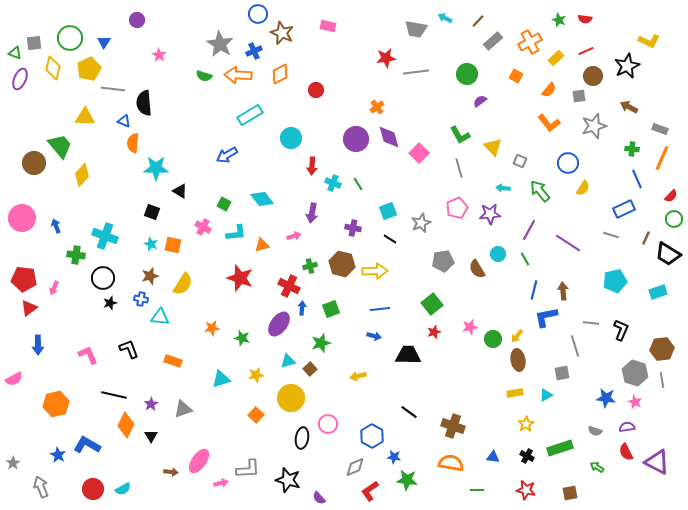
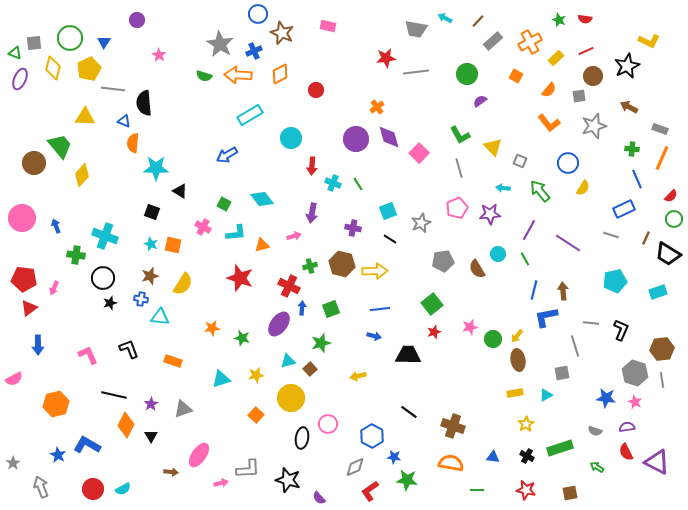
pink ellipse at (199, 461): moved 6 px up
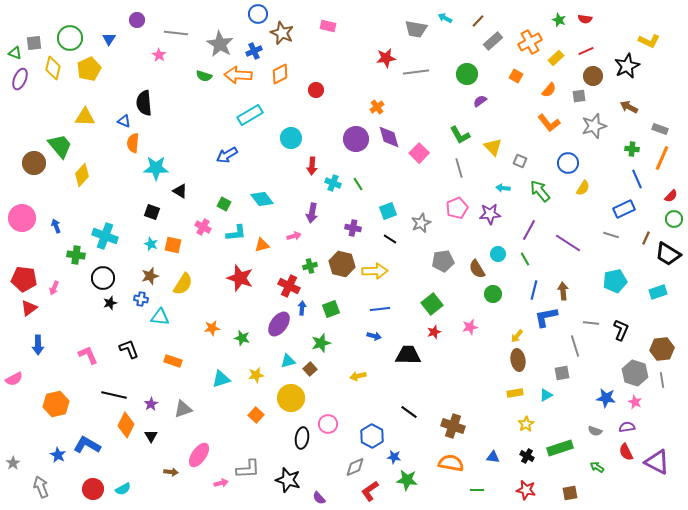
blue triangle at (104, 42): moved 5 px right, 3 px up
gray line at (113, 89): moved 63 px right, 56 px up
green circle at (493, 339): moved 45 px up
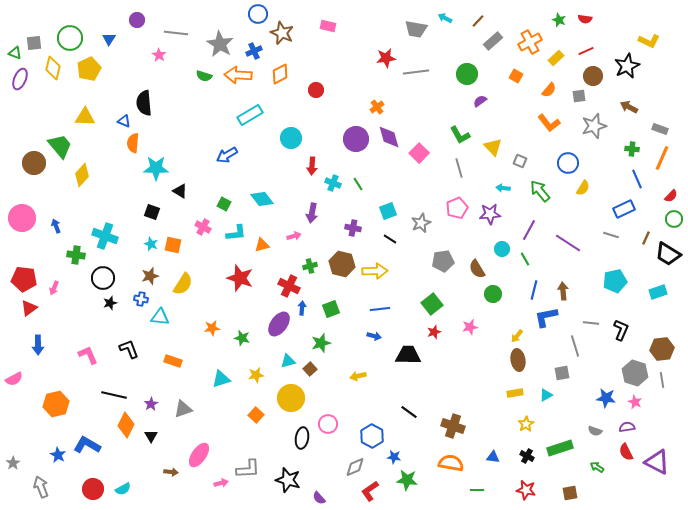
cyan circle at (498, 254): moved 4 px right, 5 px up
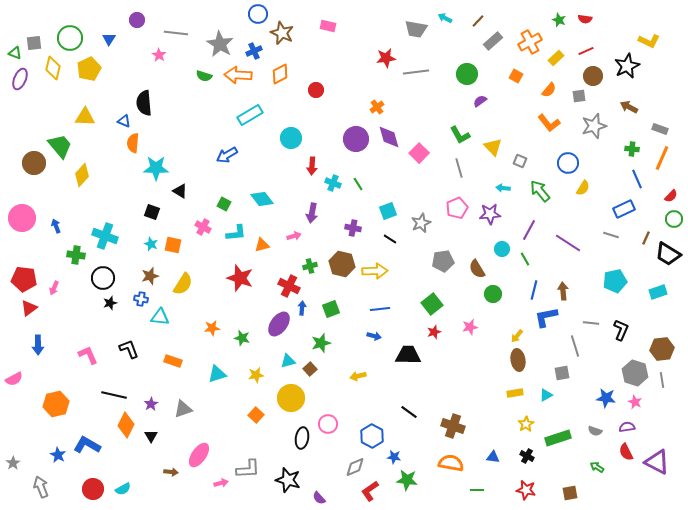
cyan triangle at (221, 379): moved 4 px left, 5 px up
green rectangle at (560, 448): moved 2 px left, 10 px up
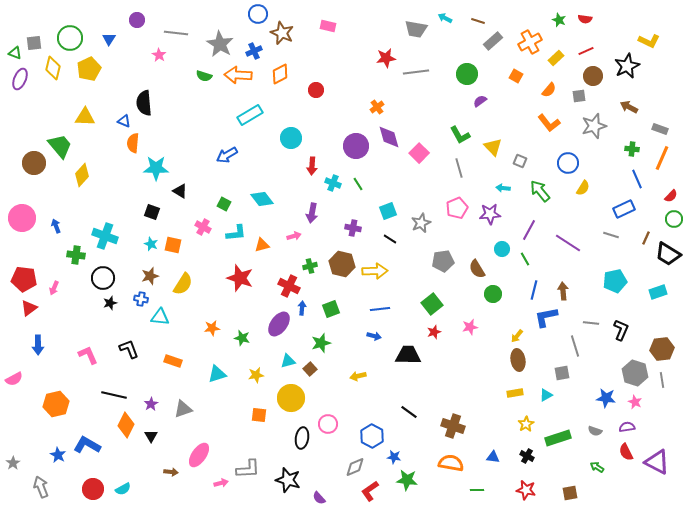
brown line at (478, 21): rotated 64 degrees clockwise
purple circle at (356, 139): moved 7 px down
orange square at (256, 415): moved 3 px right; rotated 35 degrees counterclockwise
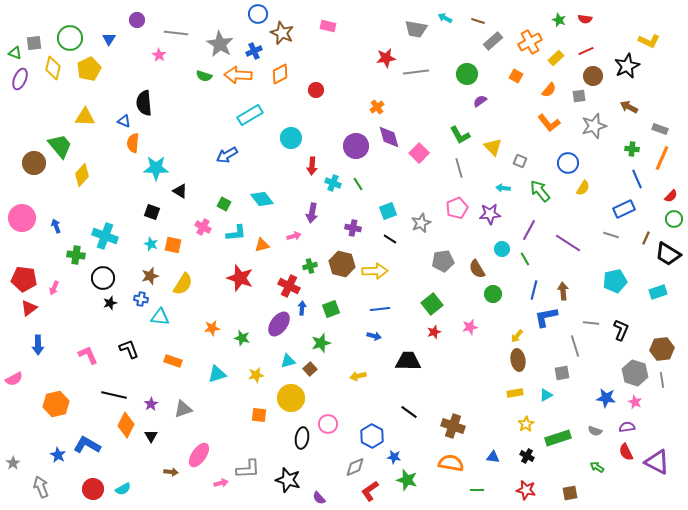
black trapezoid at (408, 355): moved 6 px down
green star at (407, 480): rotated 10 degrees clockwise
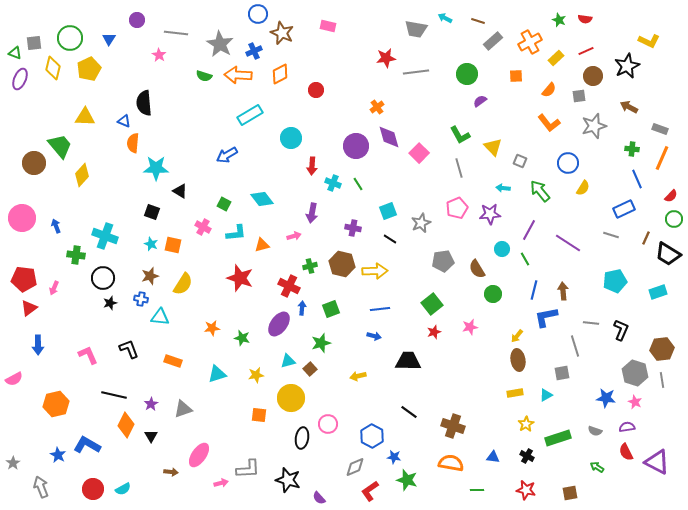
orange square at (516, 76): rotated 32 degrees counterclockwise
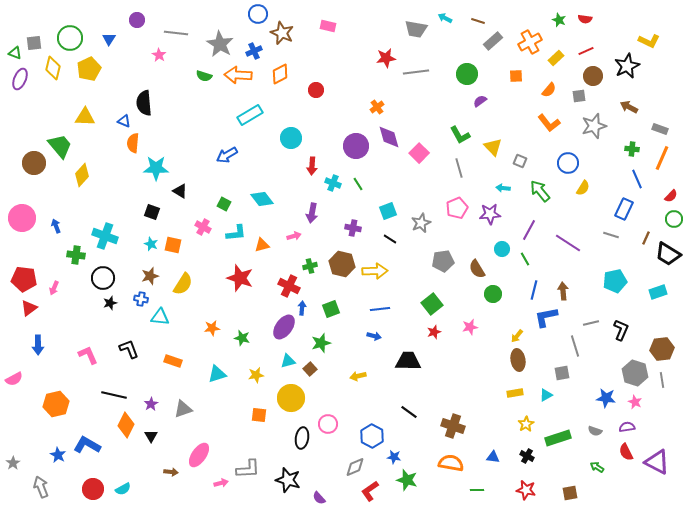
blue rectangle at (624, 209): rotated 40 degrees counterclockwise
gray line at (591, 323): rotated 21 degrees counterclockwise
purple ellipse at (279, 324): moved 5 px right, 3 px down
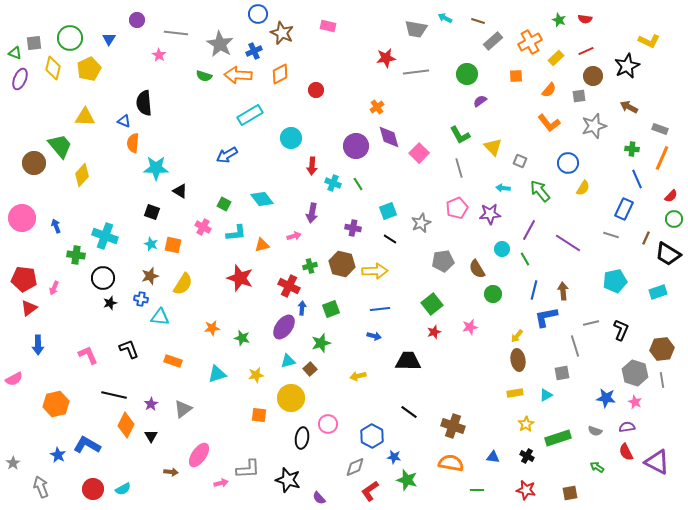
gray triangle at (183, 409): rotated 18 degrees counterclockwise
